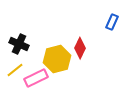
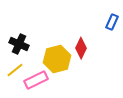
red diamond: moved 1 px right
pink rectangle: moved 2 px down
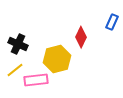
black cross: moved 1 px left
red diamond: moved 11 px up
pink rectangle: rotated 20 degrees clockwise
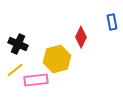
blue rectangle: rotated 35 degrees counterclockwise
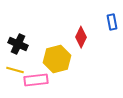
yellow line: rotated 54 degrees clockwise
